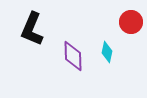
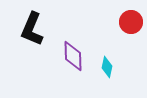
cyan diamond: moved 15 px down
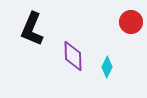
cyan diamond: rotated 15 degrees clockwise
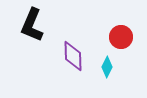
red circle: moved 10 px left, 15 px down
black L-shape: moved 4 px up
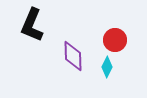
red circle: moved 6 px left, 3 px down
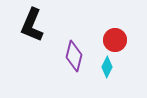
purple diamond: moved 1 px right; rotated 16 degrees clockwise
